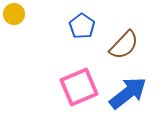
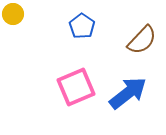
yellow circle: moved 1 px left
brown semicircle: moved 18 px right, 5 px up
pink square: moved 3 px left
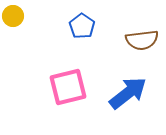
yellow circle: moved 2 px down
brown semicircle: rotated 40 degrees clockwise
pink square: moved 8 px left; rotated 9 degrees clockwise
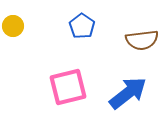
yellow circle: moved 10 px down
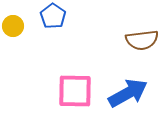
blue pentagon: moved 29 px left, 10 px up
pink square: moved 7 px right, 4 px down; rotated 15 degrees clockwise
blue arrow: rotated 9 degrees clockwise
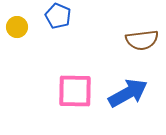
blue pentagon: moved 5 px right; rotated 10 degrees counterclockwise
yellow circle: moved 4 px right, 1 px down
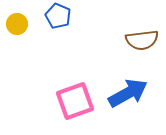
yellow circle: moved 3 px up
pink square: moved 10 px down; rotated 21 degrees counterclockwise
